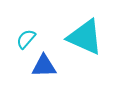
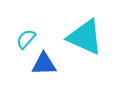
blue triangle: moved 2 px up
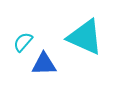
cyan semicircle: moved 3 px left, 3 px down
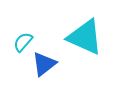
blue triangle: rotated 36 degrees counterclockwise
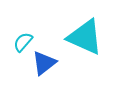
blue triangle: moved 1 px up
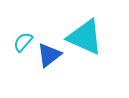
blue triangle: moved 5 px right, 8 px up
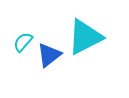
cyan triangle: rotated 51 degrees counterclockwise
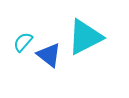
blue triangle: rotated 44 degrees counterclockwise
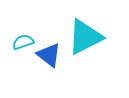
cyan semicircle: rotated 30 degrees clockwise
